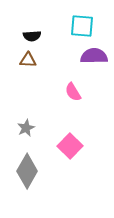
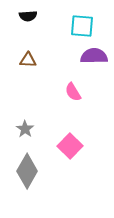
black semicircle: moved 4 px left, 20 px up
gray star: moved 1 px left, 1 px down; rotated 12 degrees counterclockwise
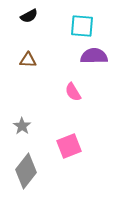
black semicircle: moved 1 px right; rotated 24 degrees counterclockwise
gray star: moved 3 px left, 3 px up
pink square: moved 1 px left; rotated 25 degrees clockwise
gray diamond: moved 1 px left; rotated 8 degrees clockwise
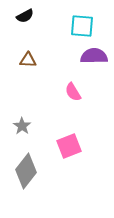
black semicircle: moved 4 px left
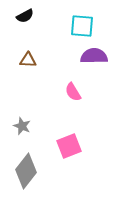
gray star: rotated 12 degrees counterclockwise
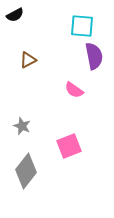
black semicircle: moved 10 px left, 1 px up
purple semicircle: rotated 80 degrees clockwise
brown triangle: rotated 30 degrees counterclockwise
pink semicircle: moved 1 px right, 2 px up; rotated 24 degrees counterclockwise
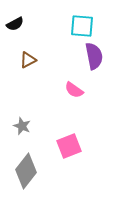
black semicircle: moved 9 px down
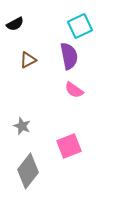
cyan square: moved 2 px left; rotated 30 degrees counterclockwise
purple semicircle: moved 25 px left
gray diamond: moved 2 px right
